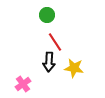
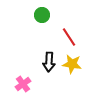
green circle: moved 5 px left
red line: moved 14 px right, 5 px up
yellow star: moved 2 px left, 4 px up
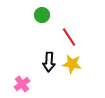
pink cross: moved 1 px left
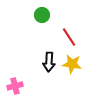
pink cross: moved 7 px left, 2 px down; rotated 21 degrees clockwise
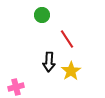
red line: moved 2 px left, 2 px down
yellow star: moved 1 px left, 7 px down; rotated 30 degrees clockwise
pink cross: moved 1 px right, 1 px down
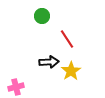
green circle: moved 1 px down
black arrow: rotated 96 degrees counterclockwise
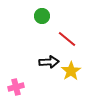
red line: rotated 18 degrees counterclockwise
